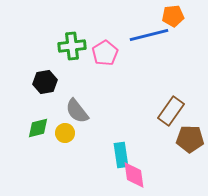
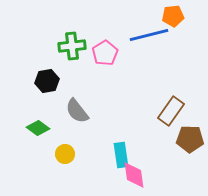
black hexagon: moved 2 px right, 1 px up
green diamond: rotated 50 degrees clockwise
yellow circle: moved 21 px down
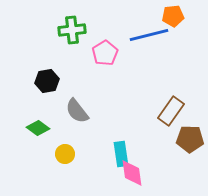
green cross: moved 16 px up
cyan rectangle: moved 1 px up
pink diamond: moved 2 px left, 2 px up
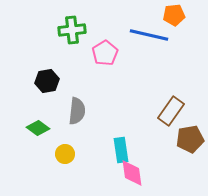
orange pentagon: moved 1 px right, 1 px up
blue line: rotated 27 degrees clockwise
gray semicircle: rotated 136 degrees counterclockwise
brown pentagon: rotated 12 degrees counterclockwise
cyan rectangle: moved 4 px up
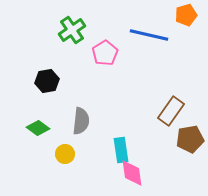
orange pentagon: moved 12 px right; rotated 10 degrees counterclockwise
green cross: rotated 28 degrees counterclockwise
gray semicircle: moved 4 px right, 10 px down
